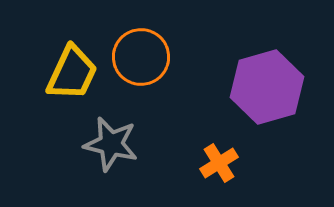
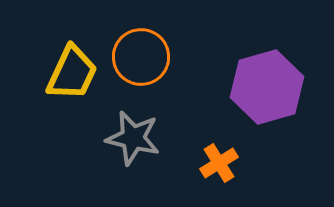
gray star: moved 22 px right, 6 px up
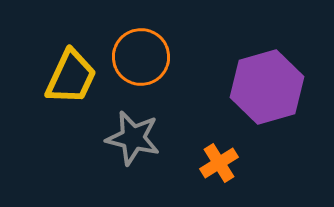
yellow trapezoid: moved 1 px left, 4 px down
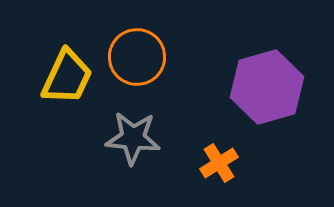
orange circle: moved 4 px left
yellow trapezoid: moved 4 px left
gray star: rotated 8 degrees counterclockwise
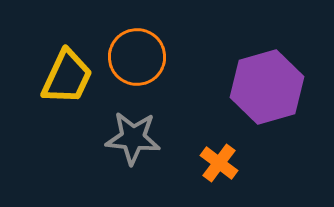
orange cross: rotated 21 degrees counterclockwise
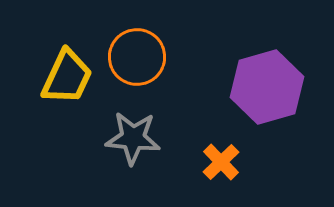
orange cross: moved 2 px right, 1 px up; rotated 9 degrees clockwise
